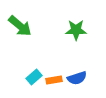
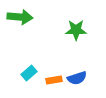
green arrow: moved 9 px up; rotated 35 degrees counterclockwise
cyan rectangle: moved 5 px left, 4 px up
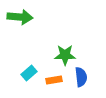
green star: moved 11 px left, 25 px down
blue semicircle: moved 4 px right, 1 px up; rotated 78 degrees counterclockwise
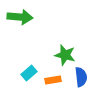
green star: rotated 15 degrees clockwise
orange rectangle: moved 1 px left
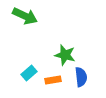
green arrow: moved 5 px right, 1 px up; rotated 20 degrees clockwise
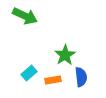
green star: rotated 25 degrees clockwise
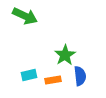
cyan rectangle: moved 2 px down; rotated 28 degrees clockwise
blue semicircle: moved 1 px left, 1 px up
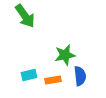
green arrow: rotated 30 degrees clockwise
green star: rotated 20 degrees clockwise
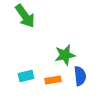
cyan rectangle: moved 3 px left, 1 px down
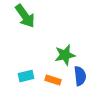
orange rectangle: rotated 28 degrees clockwise
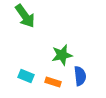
green star: moved 3 px left
cyan rectangle: rotated 35 degrees clockwise
orange rectangle: moved 2 px down
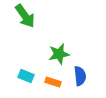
green star: moved 3 px left, 1 px up
